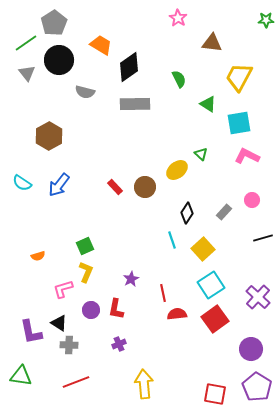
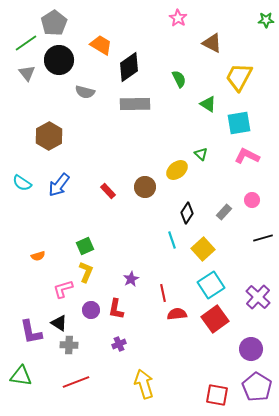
brown triangle at (212, 43): rotated 20 degrees clockwise
red rectangle at (115, 187): moved 7 px left, 4 px down
yellow arrow at (144, 384): rotated 12 degrees counterclockwise
red square at (215, 394): moved 2 px right, 1 px down
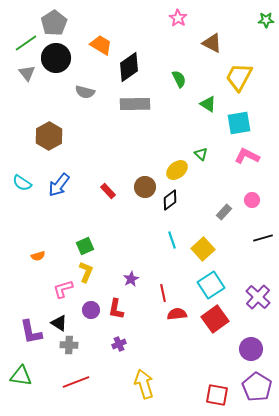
black circle at (59, 60): moved 3 px left, 2 px up
black diamond at (187, 213): moved 17 px left, 13 px up; rotated 20 degrees clockwise
